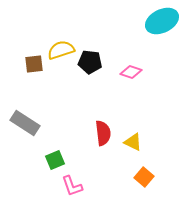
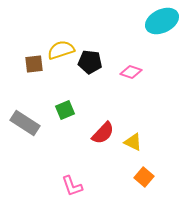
red semicircle: rotated 50 degrees clockwise
green square: moved 10 px right, 50 px up
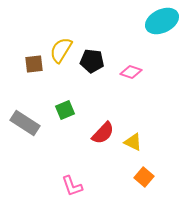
yellow semicircle: rotated 40 degrees counterclockwise
black pentagon: moved 2 px right, 1 px up
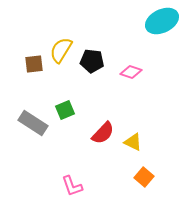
gray rectangle: moved 8 px right
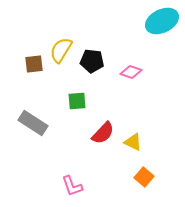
green square: moved 12 px right, 9 px up; rotated 18 degrees clockwise
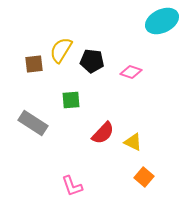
green square: moved 6 px left, 1 px up
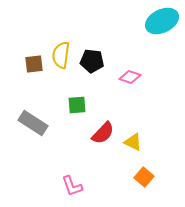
yellow semicircle: moved 5 px down; rotated 24 degrees counterclockwise
pink diamond: moved 1 px left, 5 px down
green square: moved 6 px right, 5 px down
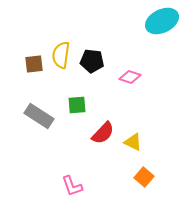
gray rectangle: moved 6 px right, 7 px up
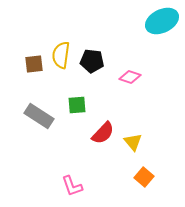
yellow triangle: rotated 24 degrees clockwise
